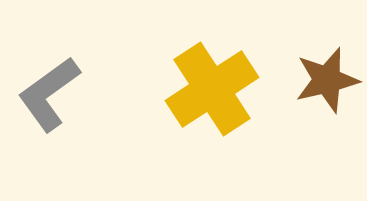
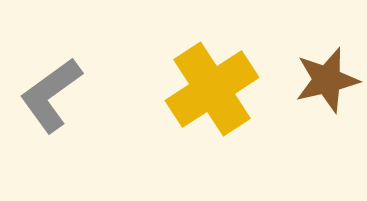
gray L-shape: moved 2 px right, 1 px down
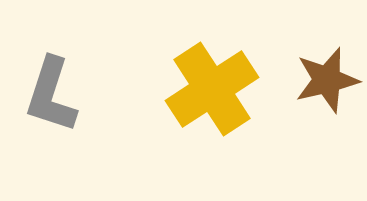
gray L-shape: rotated 36 degrees counterclockwise
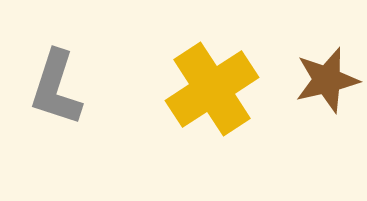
gray L-shape: moved 5 px right, 7 px up
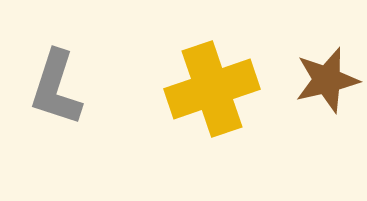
yellow cross: rotated 14 degrees clockwise
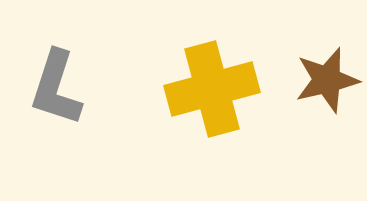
yellow cross: rotated 4 degrees clockwise
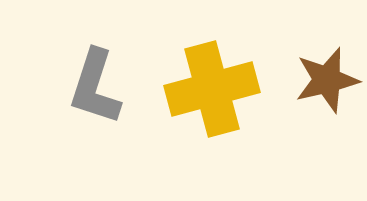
gray L-shape: moved 39 px right, 1 px up
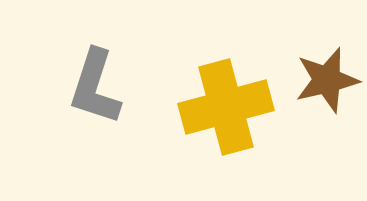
yellow cross: moved 14 px right, 18 px down
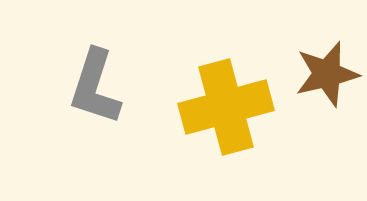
brown star: moved 6 px up
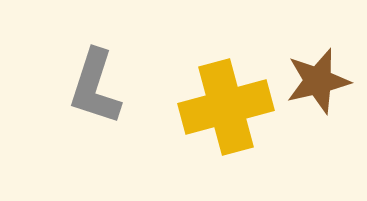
brown star: moved 9 px left, 7 px down
